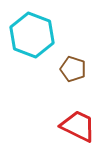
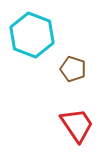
red trapezoid: moved 1 px left, 1 px up; rotated 30 degrees clockwise
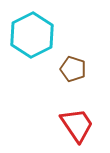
cyan hexagon: rotated 12 degrees clockwise
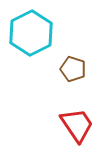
cyan hexagon: moved 1 px left, 2 px up
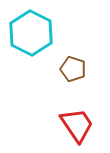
cyan hexagon: rotated 6 degrees counterclockwise
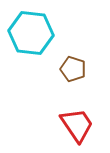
cyan hexagon: rotated 21 degrees counterclockwise
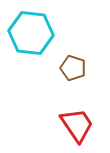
brown pentagon: moved 1 px up
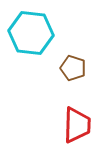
red trapezoid: rotated 36 degrees clockwise
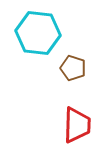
cyan hexagon: moved 7 px right
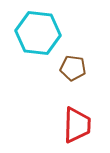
brown pentagon: rotated 10 degrees counterclockwise
